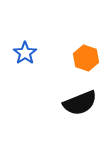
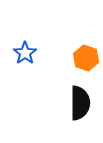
black semicircle: rotated 68 degrees counterclockwise
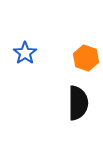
black semicircle: moved 2 px left
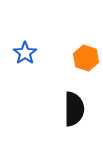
black semicircle: moved 4 px left, 6 px down
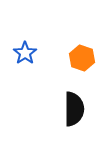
orange hexagon: moved 4 px left
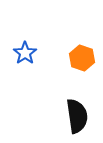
black semicircle: moved 3 px right, 7 px down; rotated 8 degrees counterclockwise
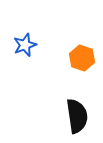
blue star: moved 8 px up; rotated 15 degrees clockwise
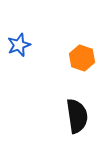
blue star: moved 6 px left
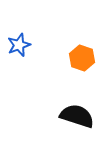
black semicircle: rotated 64 degrees counterclockwise
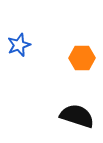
orange hexagon: rotated 20 degrees counterclockwise
